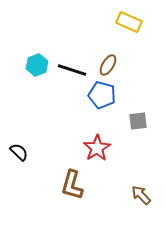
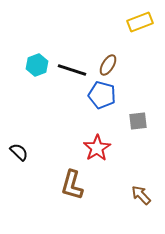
yellow rectangle: moved 11 px right; rotated 45 degrees counterclockwise
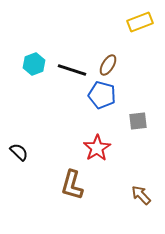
cyan hexagon: moved 3 px left, 1 px up
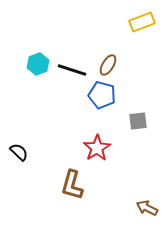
yellow rectangle: moved 2 px right
cyan hexagon: moved 4 px right
brown arrow: moved 6 px right, 13 px down; rotated 20 degrees counterclockwise
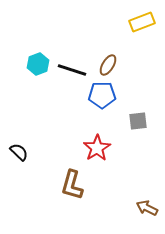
blue pentagon: rotated 16 degrees counterclockwise
